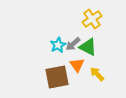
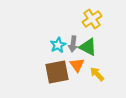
gray arrow: rotated 42 degrees counterclockwise
brown square: moved 5 px up
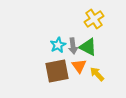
yellow cross: moved 2 px right
gray arrow: moved 2 px down; rotated 14 degrees counterclockwise
orange triangle: moved 2 px right, 1 px down
brown square: moved 1 px up
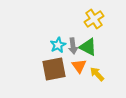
brown square: moved 3 px left, 2 px up
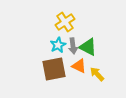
yellow cross: moved 29 px left, 3 px down
orange triangle: rotated 28 degrees counterclockwise
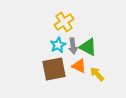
yellow cross: moved 1 px left
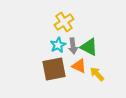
green triangle: moved 1 px right
